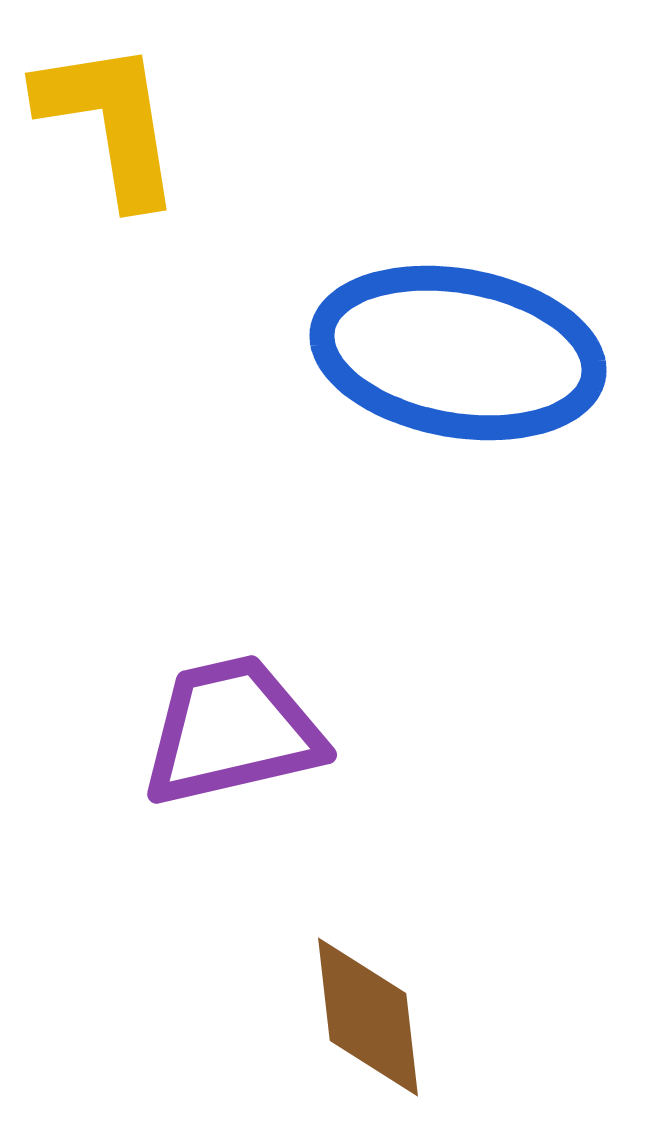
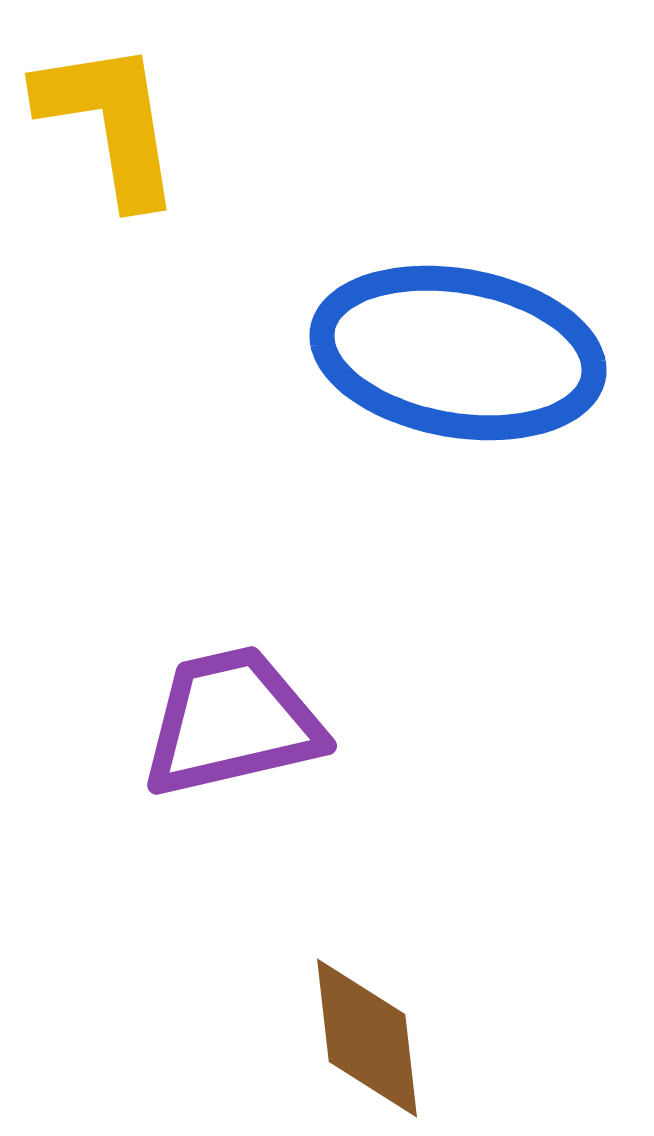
purple trapezoid: moved 9 px up
brown diamond: moved 1 px left, 21 px down
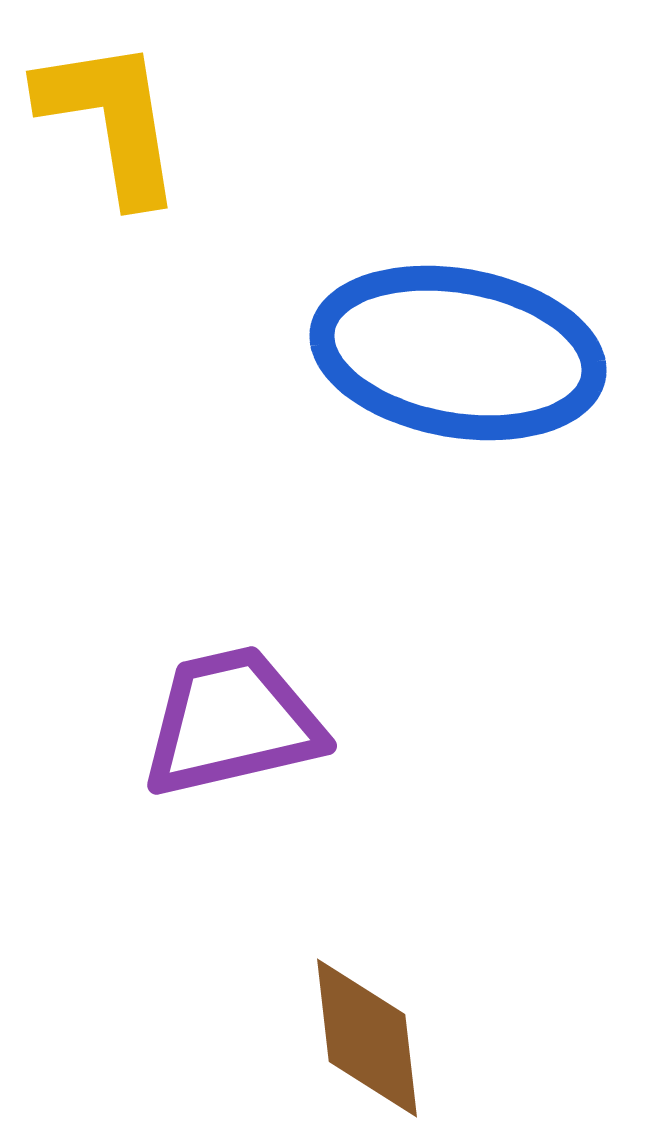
yellow L-shape: moved 1 px right, 2 px up
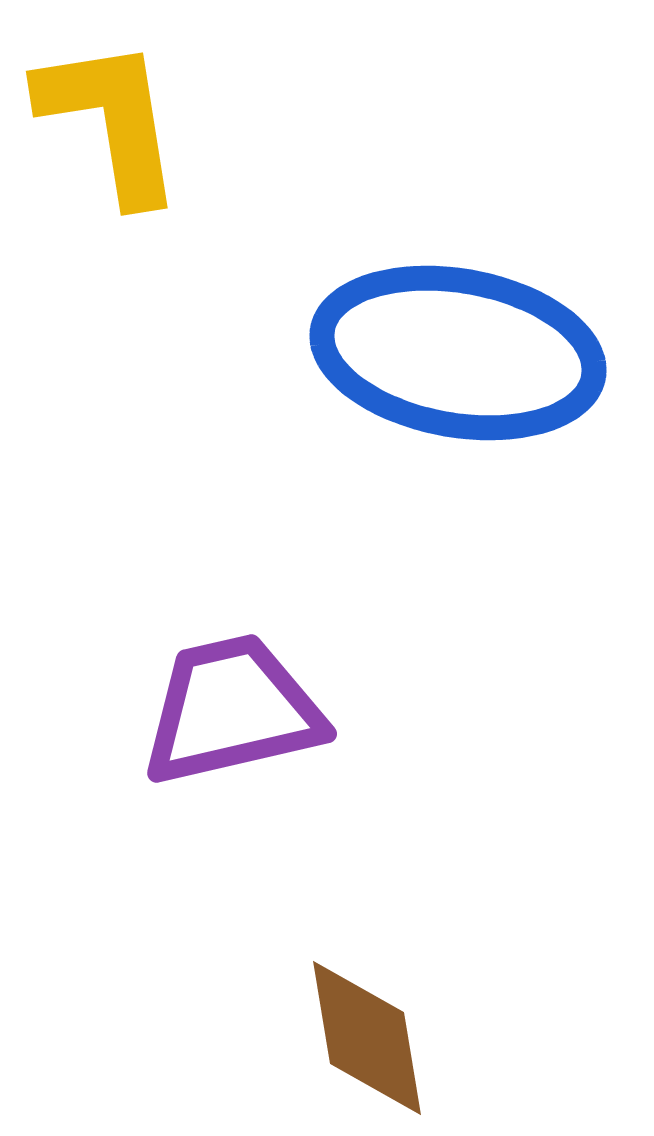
purple trapezoid: moved 12 px up
brown diamond: rotated 3 degrees counterclockwise
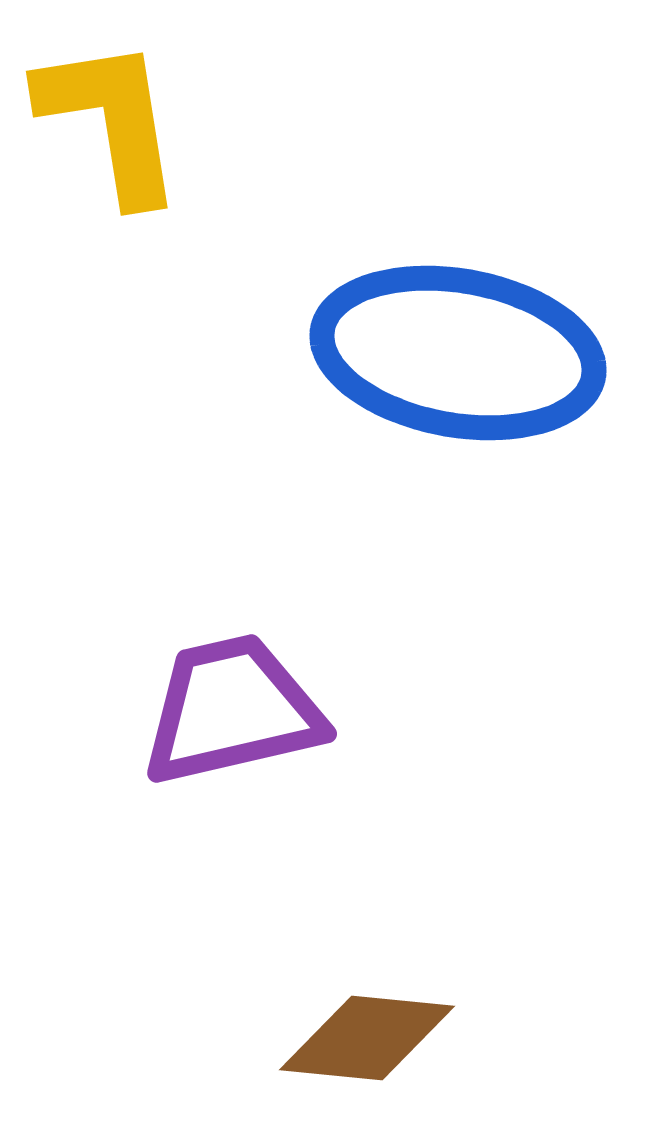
brown diamond: rotated 75 degrees counterclockwise
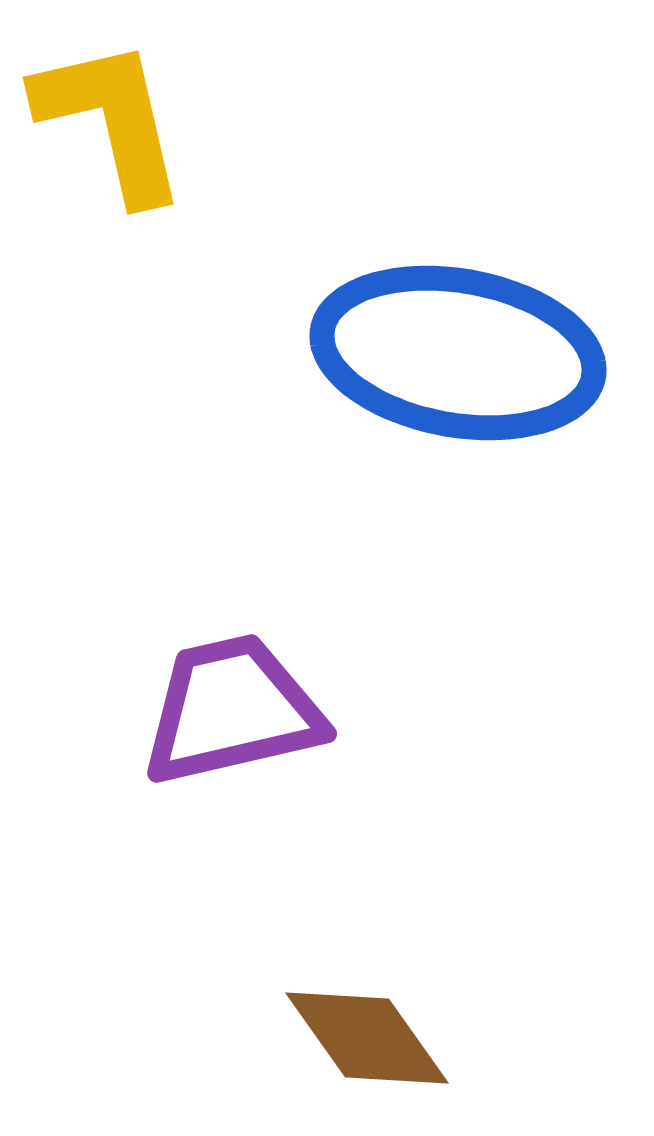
yellow L-shape: rotated 4 degrees counterclockwise
brown diamond: rotated 49 degrees clockwise
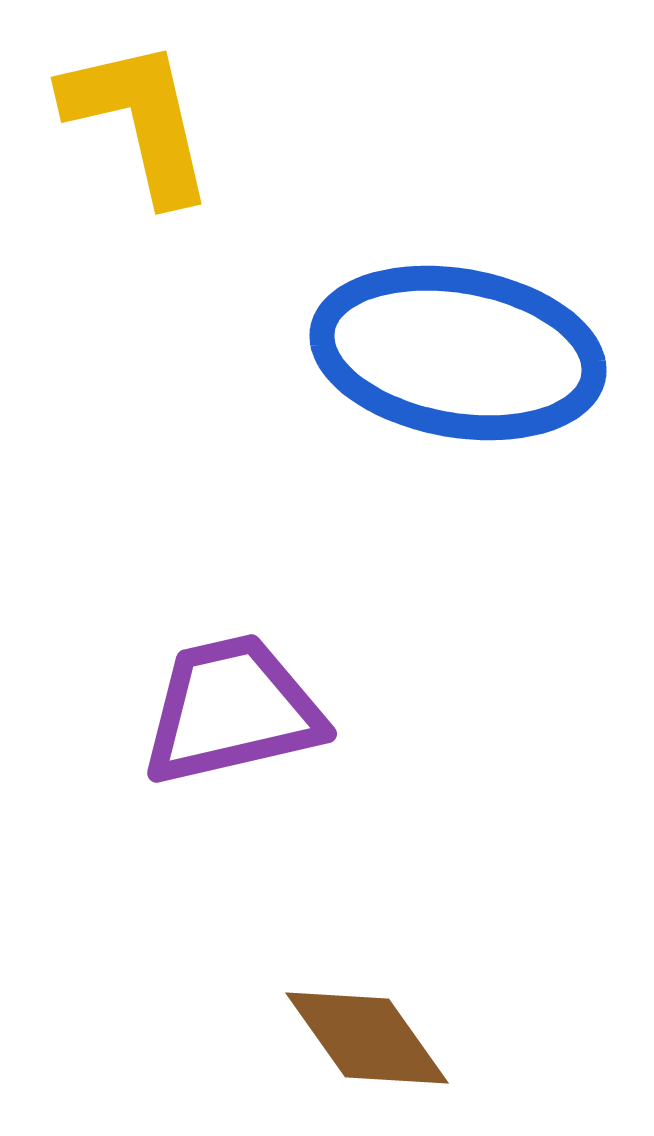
yellow L-shape: moved 28 px right
